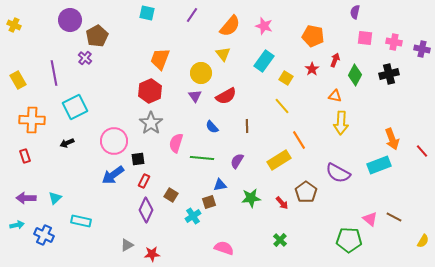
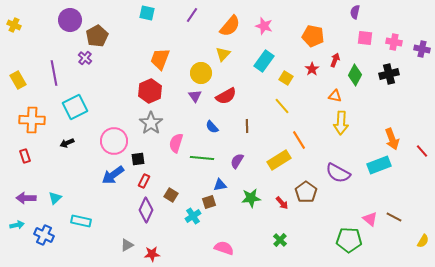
yellow triangle at (223, 54): rotated 21 degrees clockwise
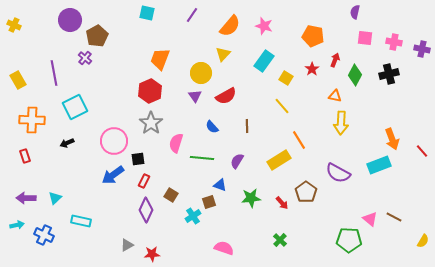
blue triangle at (220, 185): rotated 32 degrees clockwise
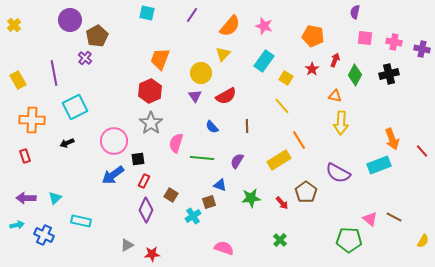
yellow cross at (14, 25): rotated 24 degrees clockwise
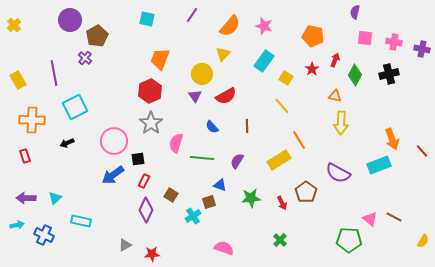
cyan square at (147, 13): moved 6 px down
yellow circle at (201, 73): moved 1 px right, 1 px down
red arrow at (282, 203): rotated 16 degrees clockwise
gray triangle at (127, 245): moved 2 px left
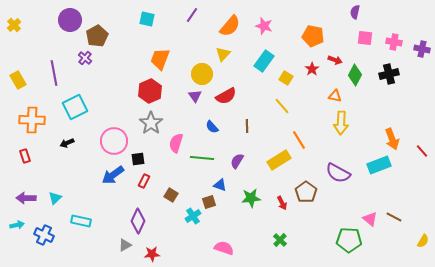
red arrow at (335, 60): rotated 88 degrees clockwise
purple diamond at (146, 210): moved 8 px left, 11 px down
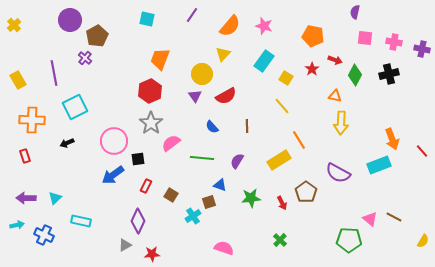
pink semicircle at (176, 143): moved 5 px left; rotated 36 degrees clockwise
red rectangle at (144, 181): moved 2 px right, 5 px down
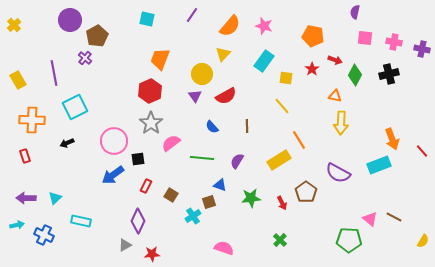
yellow square at (286, 78): rotated 24 degrees counterclockwise
